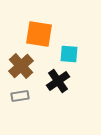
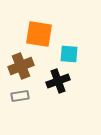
brown cross: rotated 20 degrees clockwise
black cross: rotated 15 degrees clockwise
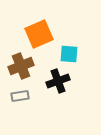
orange square: rotated 32 degrees counterclockwise
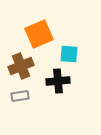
black cross: rotated 15 degrees clockwise
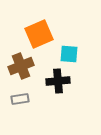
gray rectangle: moved 3 px down
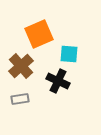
brown cross: rotated 20 degrees counterclockwise
black cross: rotated 30 degrees clockwise
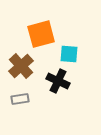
orange square: moved 2 px right; rotated 8 degrees clockwise
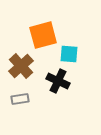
orange square: moved 2 px right, 1 px down
